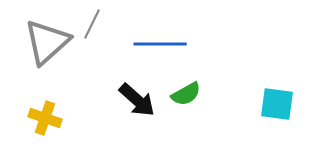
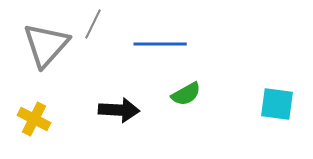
gray line: moved 1 px right
gray triangle: moved 1 px left, 3 px down; rotated 6 degrees counterclockwise
black arrow: moved 18 px left, 10 px down; rotated 39 degrees counterclockwise
yellow cross: moved 11 px left, 1 px down; rotated 8 degrees clockwise
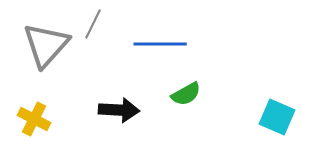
cyan square: moved 13 px down; rotated 15 degrees clockwise
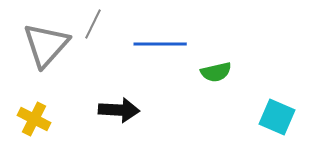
green semicircle: moved 30 px right, 22 px up; rotated 16 degrees clockwise
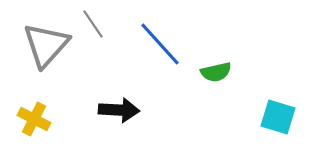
gray line: rotated 60 degrees counterclockwise
blue line: rotated 48 degrees clockwise
cyan square: moved 1 px right; rotated 6 degrees counterclockwise
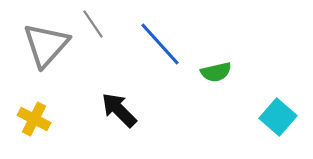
black arrow: rotated 138 degrees counterclockwise
cyan square: rotated 24 degrees clockwise
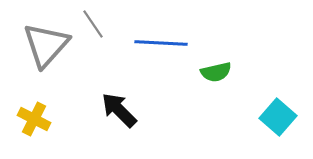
blue line: moved 1 px right, 1 px up; rotated 45 degrees counterclockwise
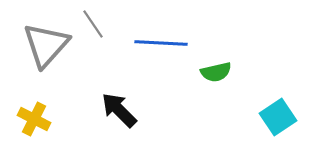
cyan square: rotated 15 degrees clockwise
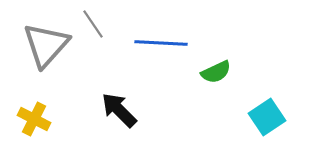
green semicircle: rotated 12 degrees counterclockwise
cyan square: moved 11 px left
